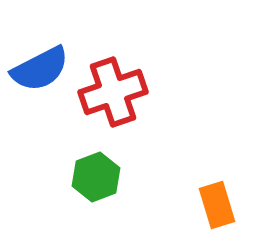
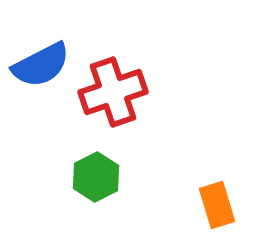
blue semicircle: moved 1 px right, 4 px up
green hexagon: rotated 6 degrees counterclockwise
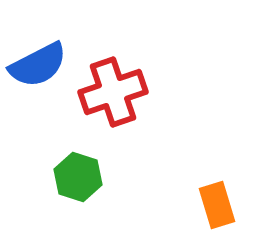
blue semicircle: moved 3 px left
green hexagon: moved 18 px left; rotated 15 degrees counterclockwise
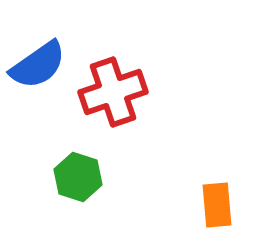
blue semicircle: rotated 8 degrees counterclockwise
orange rectangle: rotated 12 degrees clockwise
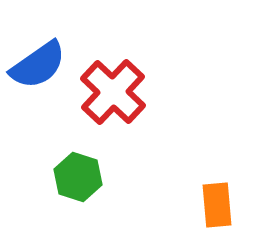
red cross: rotated 28 degrees counterclockwise
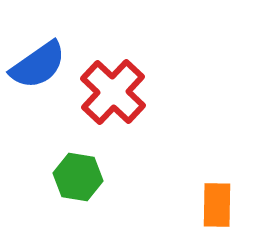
green hexagon: rotated 9 degrees counterclockwise
orange rectangle: rotated 6 degrees clockwise
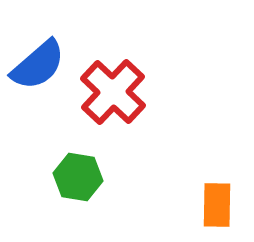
blue semicircle: rotated 6 degrees counterclockwise
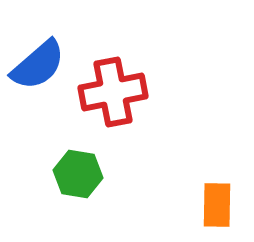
red cross: rotated 36 degrees clockwise
green hexagon: moved 3 px up
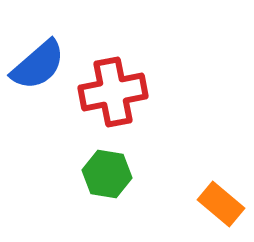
green hexagon: moved 29 px right
orange rectangle: moved 4 px right, 1 px up; rotated 51 degrees counterclockwise
